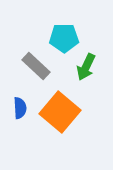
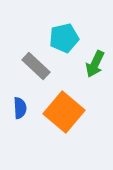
cyan pentagon: rotated 12 degrees counterclockwise
green arrow: moved 9 px right, 3 px up
orange square: moved 4 px right
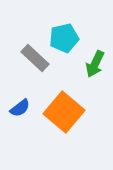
gray rectangle: moved 1 px left, 8 px up
blue semicircle: rotated 55 degrees clockwise
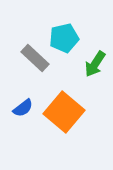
green arrow: rotated 8 degrees clockwise
blue semicircle: moved 3 px right
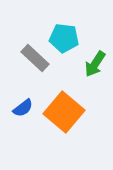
cyan pentagon: rotated 20 degrees clockwise
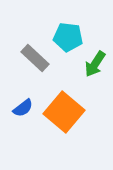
cyan pentagon: moved 4 px right, 1 px up
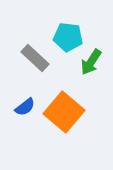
green arrow: moved 4 px left, 2 px up
blue semicircle: moved 2 px right, 1 px up
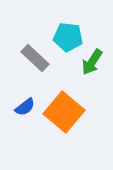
green arrow: moved 1 px right
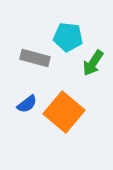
gray rectangle: rotated 28 degrees counterclockwise
green arrow: moved 1 px right, 1 px down
blue semicircle: moved 2 px right, 3 px up
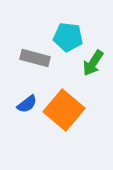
orange square: moved 2 px up
